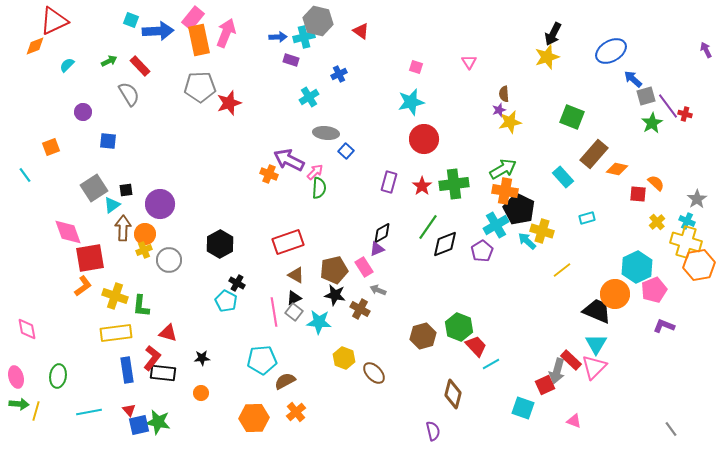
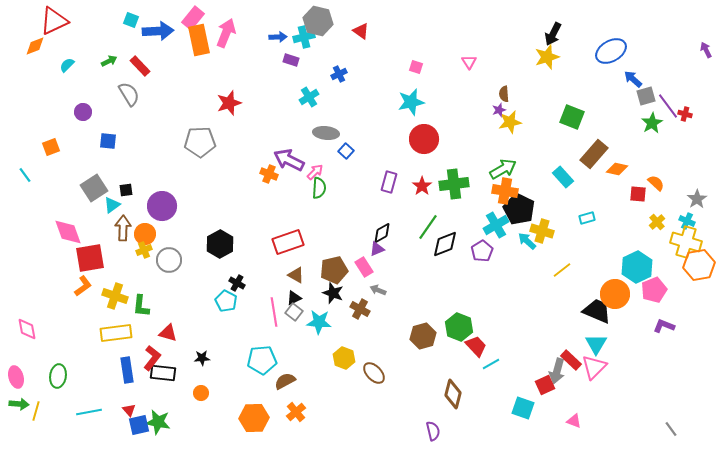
gray pentagon at (200, 87): moved 55 px down
purple circle at (160, 204): moved 2 px right, 2 px down
black star at (335, 295): moved 2 px left, 2 px up; rotated 10 degrees clockwise
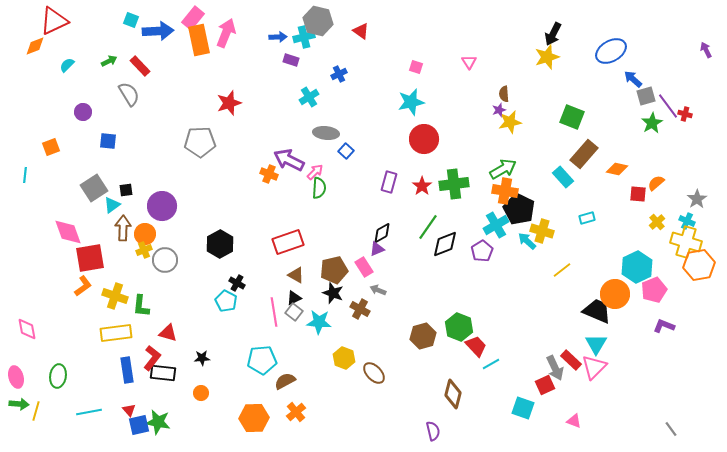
brown rectangle at (594, 154): moved 10 px left
cyan line at (25, 175): rotated 42 degrees clockwise
orange semicircle at (656, 183): rotated 84 degrees counterclockwise
gray circle at (169, 260): moved 4 px left
gray arrow at (557, 371): moved 2 px left, 3 px up; rotated 40 degrees counterclockwise
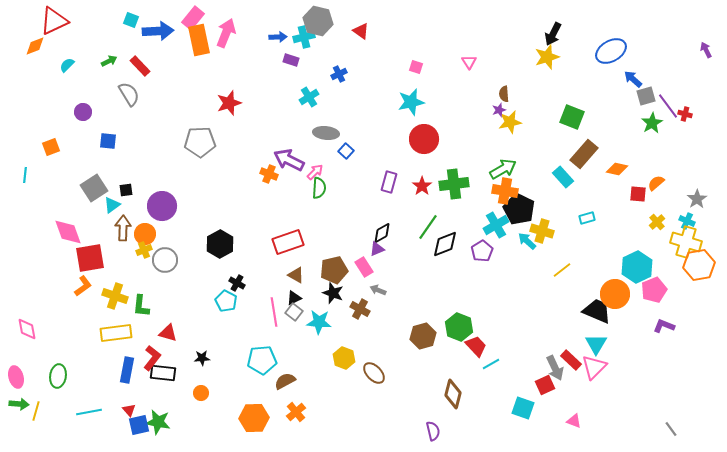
blue rectangle at (127, 370): rotated 20 degrees clockwise
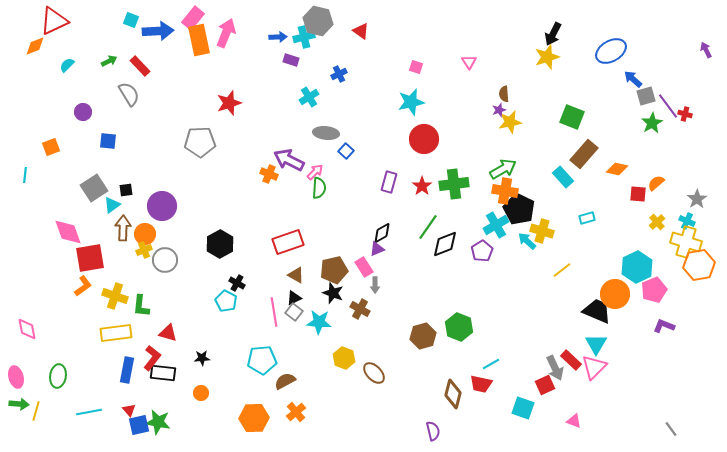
gray arrow at (378, 290): moved 3 px left, 5 px up; rotated 112 degrees counterclockwise
red trapezoid at (476, 346): moved 5 px right, 38 px down; rotated 145 degrees clockwise
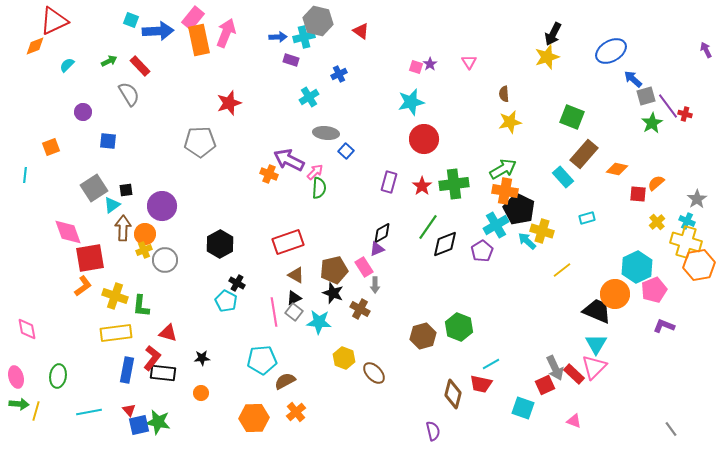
purple star at (499, 110): moved 69 px left, 46 px up; rotated 16 degrees counterclockwise
red rectangle at (571, 360): moved 3 px right, 14 px down
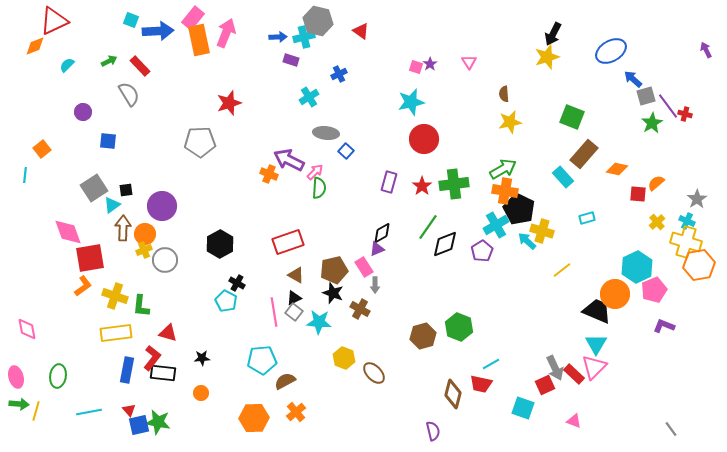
orange square at (51, 147): moved 9 px left, 2 px down; rotated 18 degrees counterclockwise
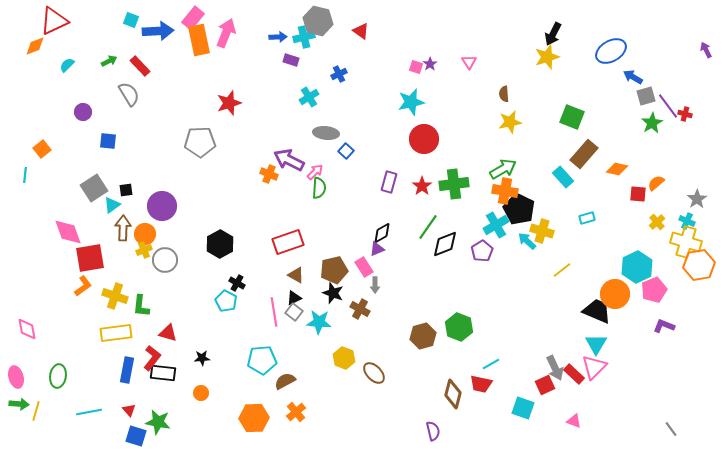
blue arrow at (633, 79): moved 2 px up; rotated 12 degrees counterclockwise
blue square at (139, 425): moved 3 px left, 11 px down; rotated 30 degrees clockwise
